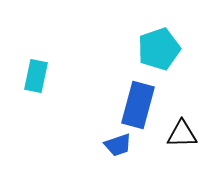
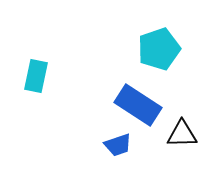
blue rectangle: rotated 72 degrees counterclockwise
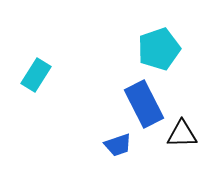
cyan rectangle: moved 1 px up; rotated 20 degrees clockwise
blue rectangle: moved 6 px right, 1 px up; rotated 30 degrees clockwise
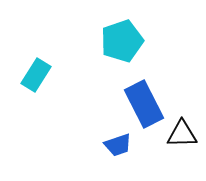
cyan pentagon: moved 37 px left, 8 px up
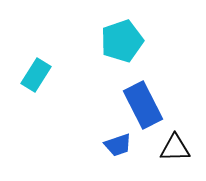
blue rectangle: moved 1 px left, 1 px down
black triangle: moved 7 px left, 14 px down
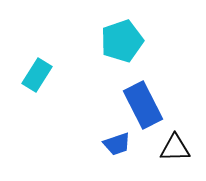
cyan rectangle: moved 1 px right
blue trapezoid: moved 1 px left, 1 px up
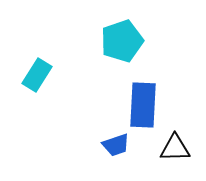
blue rectangle: rotated 30 degrees clockwise
blue trapezoid: moved 1 px left, 1 px down
